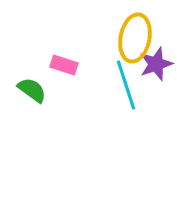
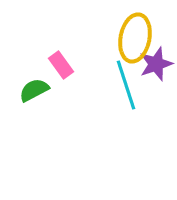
pink rectangle: moved 3 px left; rotated 36 degrees clockwise
green semicircle: moved 2 px right; rotated 64 degrees counterclockwise
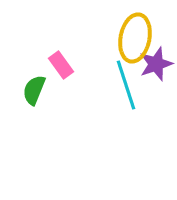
green semicircle: rotated 40 degrees counterclockwise
